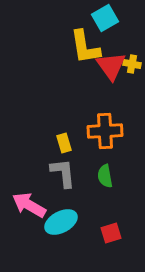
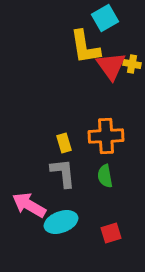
orange cross: moved 1 px right, 5 px down
cyan ellipse: rotated 8 degrees clockwise
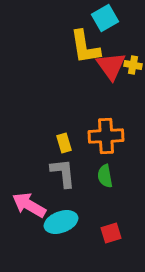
yellow cross: moved 1 px right, 1 px down
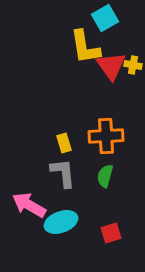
green semicircle: rotated 25 degrees clockwise
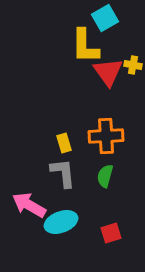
yellow L-shape: moved 1 px up; rotated 9 degrees clockwise
red triangle: moved 3 px left, 6 px down
